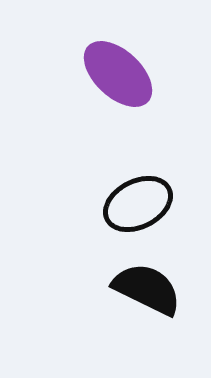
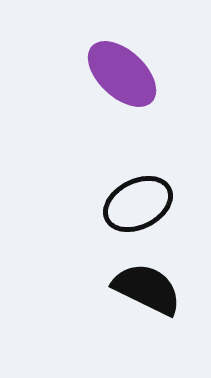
purple ellipse: moved 4 px right
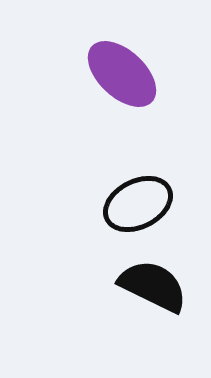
black semicircle: moved 6 px right, 3 px up
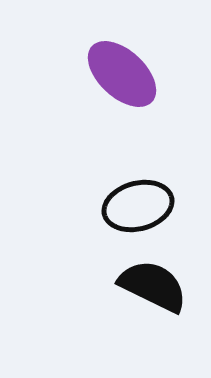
black ellipse: moved 2 px down; rotated 12 degrees clockwise
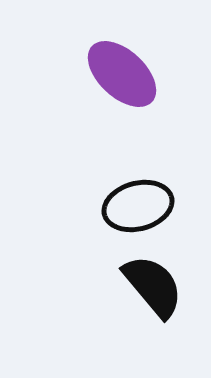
black semicircle: rotated 24 degrees clockwise
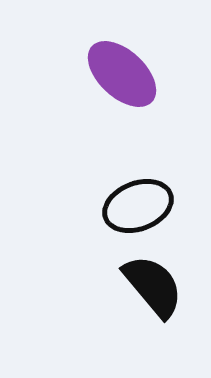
black ellipse: rotated 6 degrees counterclockwise
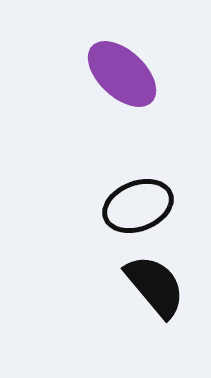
black semicircle: moved 2 px right
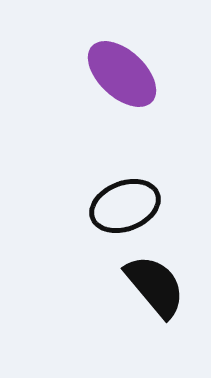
black ellipse: moved 13 px left
